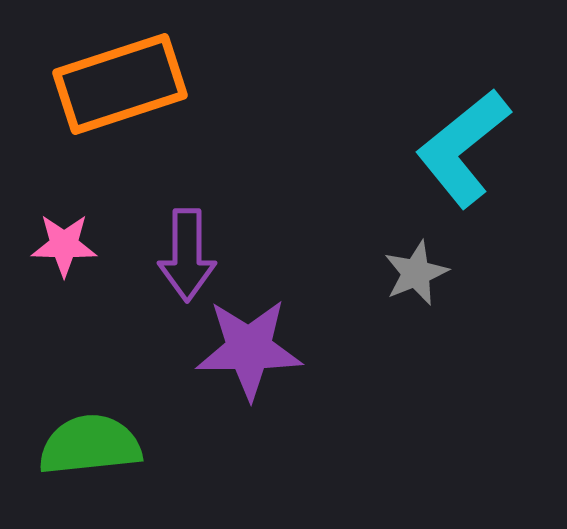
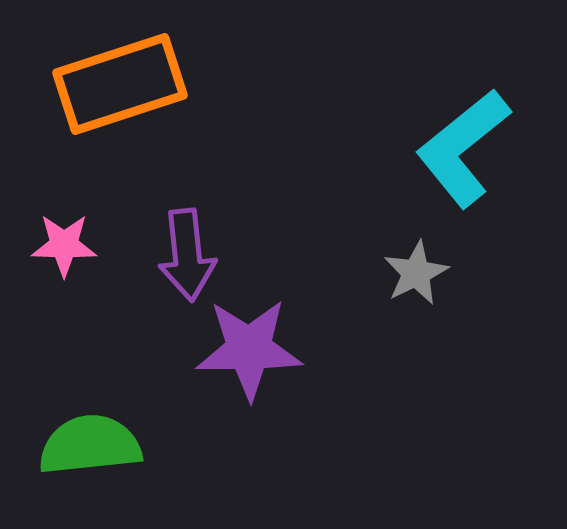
purple arrow: rotated 6 degrees counterclockwise
gray star: rotated 4 degrees counterclockwise
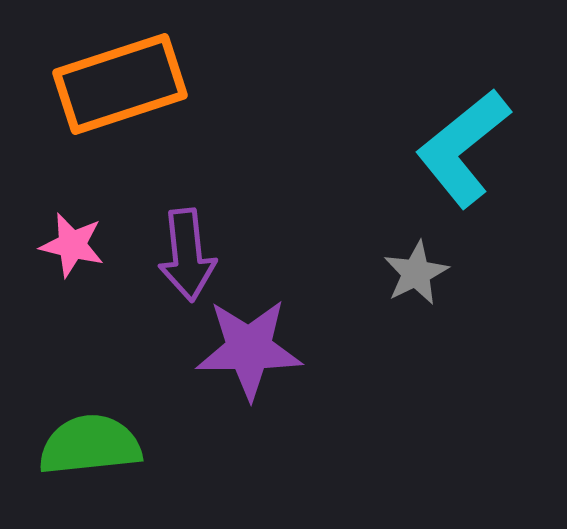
pink star: moved 8 px right; rotated 12 degrees clockwise
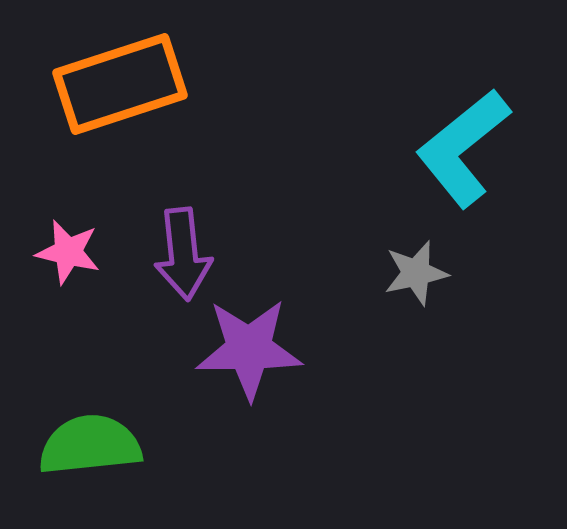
pink star: moved 4 px left, 7 px down
purple arrow: moved 4 px left, 1 px up
gray star: rotated 14 degrees clockwise
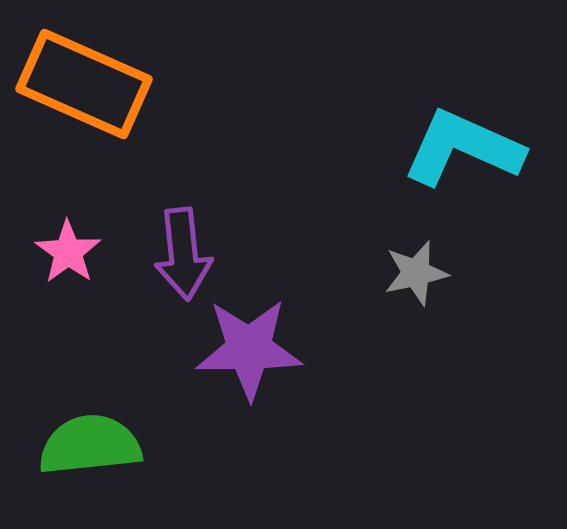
orange rectangle: moved 36 px left; rotated 42 degrees clockwise
cyan L-shape: rotated 63 degrees clockwise
pink star: rotated 22 degrees clockwise
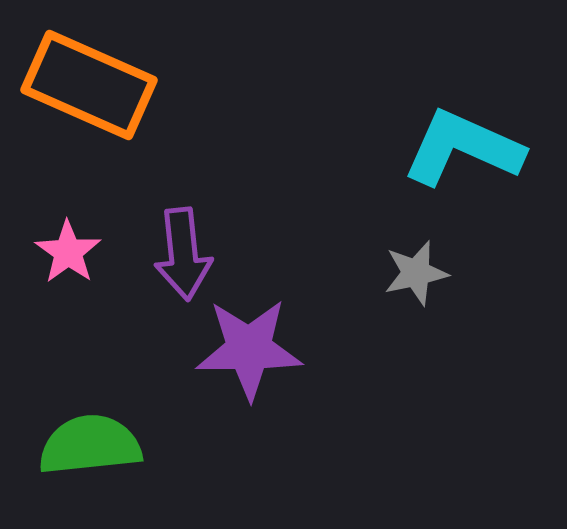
orange rectangle: moved 5 px right, 1 px down
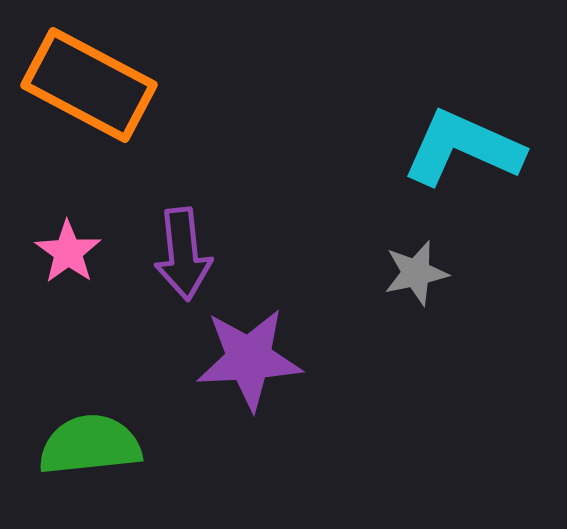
orange rectangle: rotated 4 degrees clockwise
purple star: moved 10 px down; rotated 3 degrees counterclockwise
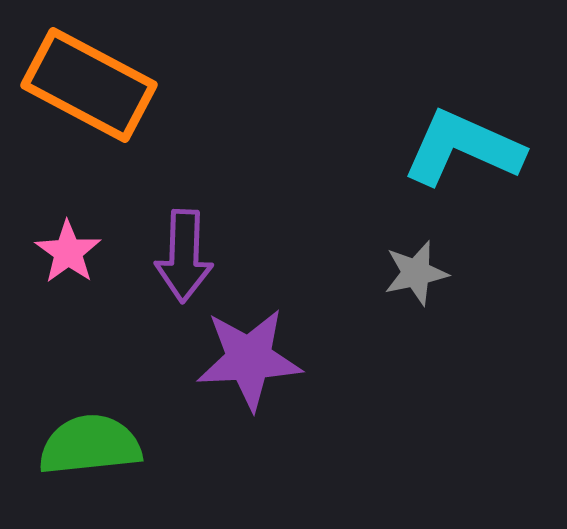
purple arrow: moved 1 px right, 2 px down; rotated 8 degrees clockwise
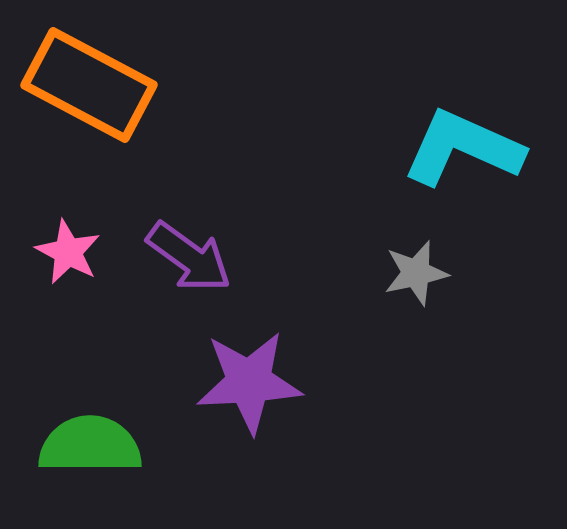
pink star: rotated 8 degrees counterclockwise
purple arrow: moved 5 px right, 1 px down; rotated 56 degrees counterclockwise
purple star: moved 23 px down
green semicircle: rotated 6 degrees clockwise
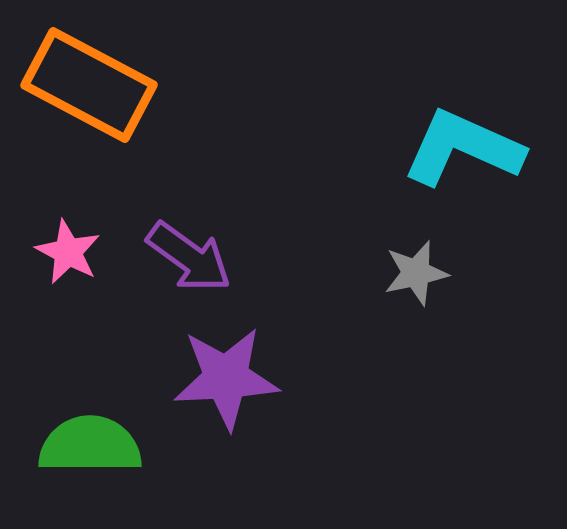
purple star: moved 23 px left, 4 px up
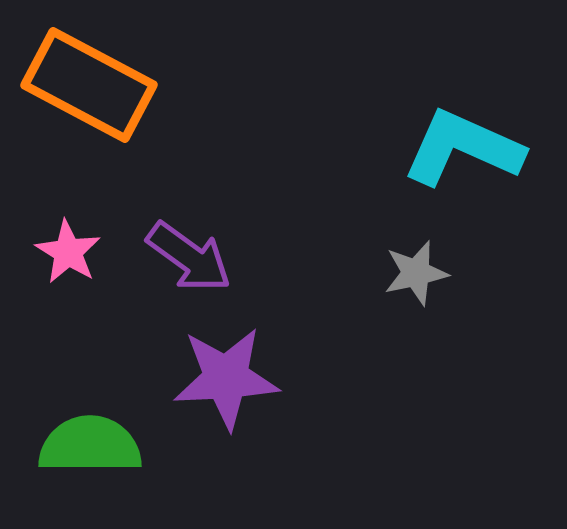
pink star: rotated 4 degrees clockwise
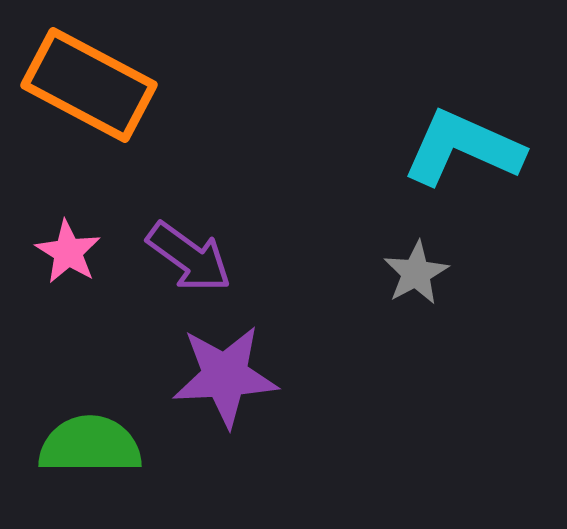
gray star: rotated 16 degrees counterclockwise
purple star: moved 1 px left, 2 px up
